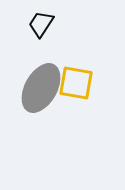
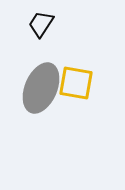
gray ellipse: rotated 6 degrees counterclockwise
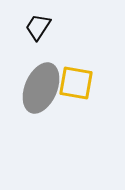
black trapezoid: moved 3 px left, 3 px down
